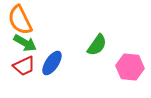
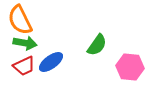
green arrow: rotated 20 degrees counterclockwise
blue ellipse: moved 1 px left, 1 px up; rotated 20 degrees clockwise
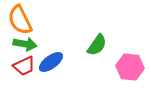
green arrow: moved 1 px down
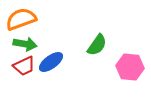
orange semicircle: moved 1 px right, 1 px up; rotated 96 degrees clockwise
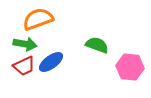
orange semicircle: moved 17 px right
green semicircle: rotated 105 degrees counterclockwise
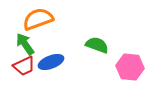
green arrow: rotated 135 degrees counterclockwise
blue ellipse: rotated 15 degrees clockwise
